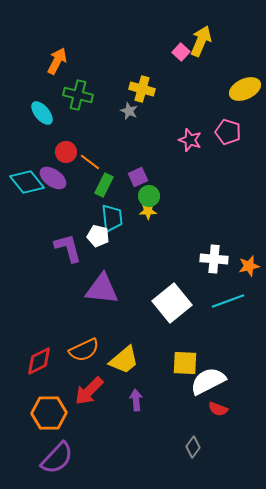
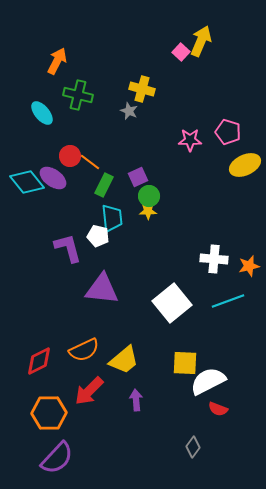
yellow ellipse: moved 76 px down
pink star: rotated 20 degrees counterclockwise
red circle: moved 4 px right, 4 px down
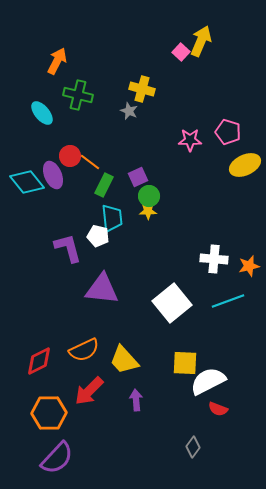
purple ellipse: moved 3 px up; rotated 32 degrees clockwise
yellow trapezoid: rotated 88 degrees clockwise
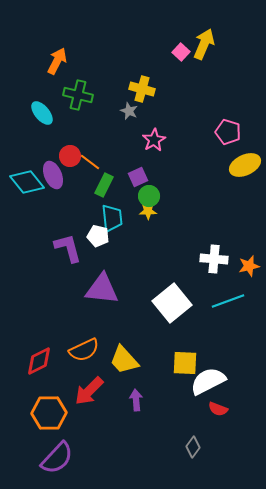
yellow arrow: moved 3 px right, 3 px down
pink star: moved 36 px left; rotated 30 degrees counterclockwise
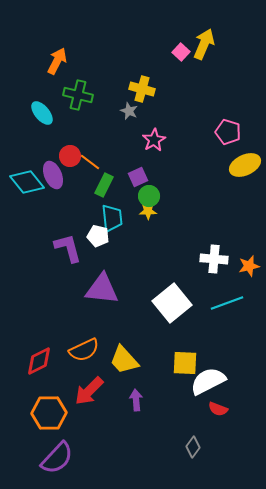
cyan line: moved 1 px left, 2 px down
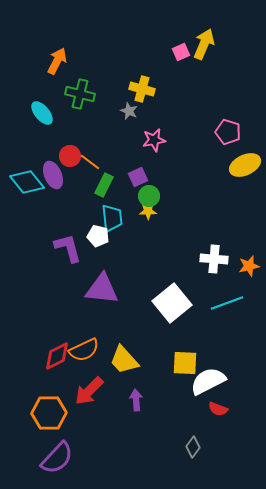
pink square: rotated 24 degrees clockwise
green cross: moved 2 px right, 1 px up
pink star: rotated 20 degrees clockwise
red diamond: moved 18 px right, 5 px up
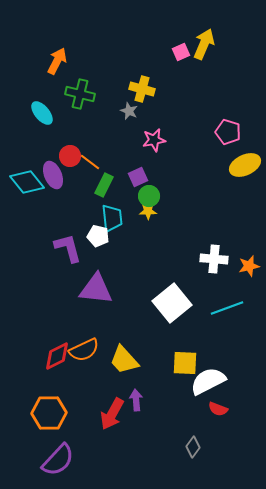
purple triangle: moved 6 px left
cyan line: moved 5 px down
red arrow: moved 23 px right, 23 px down; rotated 16 degrees counterclockwise
purple semicircle: moved 1 px right, 2 px down
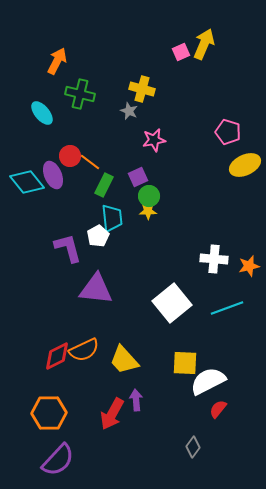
white pentagon: rotated 30 degrees clockwise
red semicircle: rotated 108 degrees clockwise
